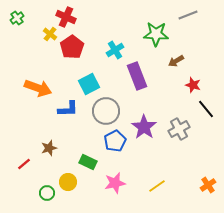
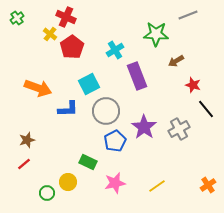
brown star: moved 22 px left, 8 px up
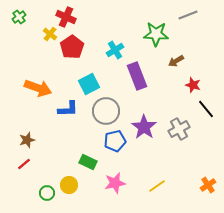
green cross: moved 2 px right, 1 px up
blue pentagon: rotated 15 degrees clockwise
yellow circle: moved 1 px right, 3 px down
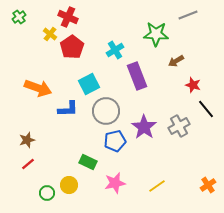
red cross: moved 2 px right
gray cross: moved 3 px up
red line: moved 4 px right
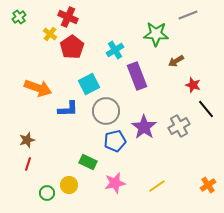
red line: rotated 32 degrees counterclockwise
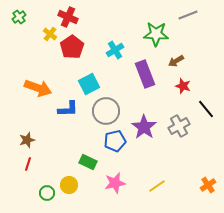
purple rectangle: moved 8 px right, 2 px up
red star: moved 10 px left, 1 px down
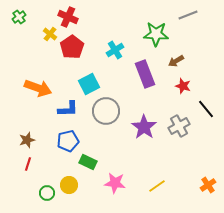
blue pentagon: moved 47 px left
pink star: rotated 20 degrees clockwise
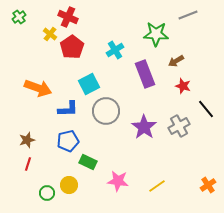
pink star: moved 3 px right, 2 px up
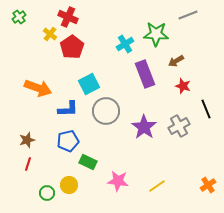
cyan cross: moved 10 px right, 6 px up
black line: rotated 18 degrees clockwise
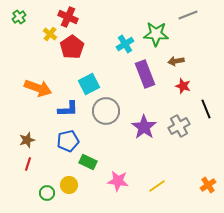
brown arrow: rotated 21 degrees clockwise
